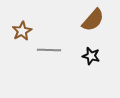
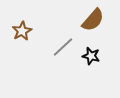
gray line: moved 14 px right, 3 px up; rotated 45 degrees counterclockwise
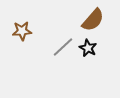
brown star: rotated 24 degrees clockwise
black star: moved 3 px left, 8 px up; rotated 12 degrees clockwise
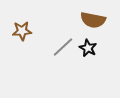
brown semicircle: rotated 60 degrees clockwise
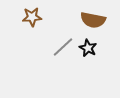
brown star: moved 10 px right, 14 px up
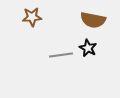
gray line: moved 2 px left, 8 px down; rotated 35 degrees clockwise
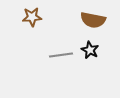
black star: moved 2 px right, 2 px down
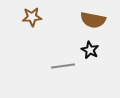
gray line: moved 2 px right, 11 px down
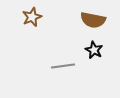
brown star: rotated 18 degrees counterclockwise
black star: moved 4 px right
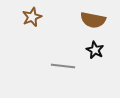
black star: moved 1 px right
gray line: rotated 15 degrees clockwise
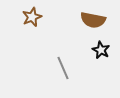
black star: moved 6 px right
gray line: moved 2 px down; rotated 60 degrees clockwise
